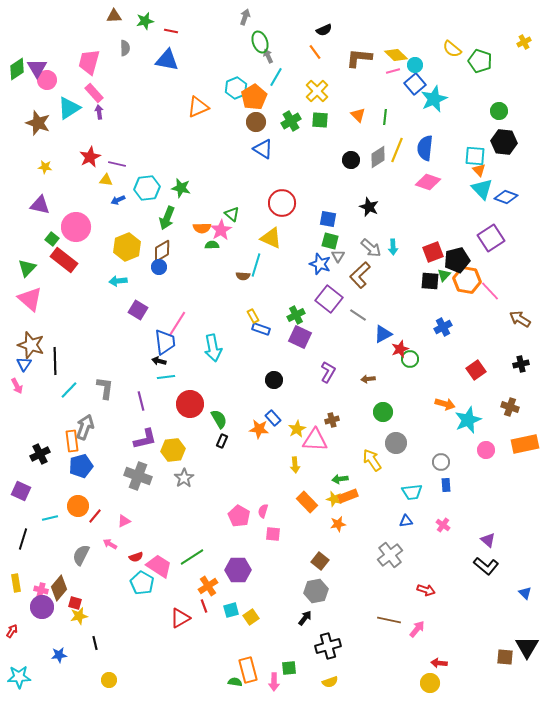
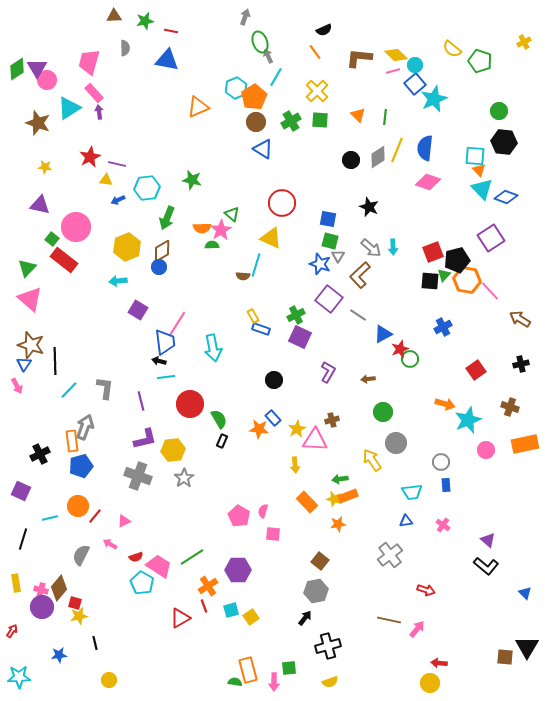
green star at (181, 188): moved 11 px right, 8 px up
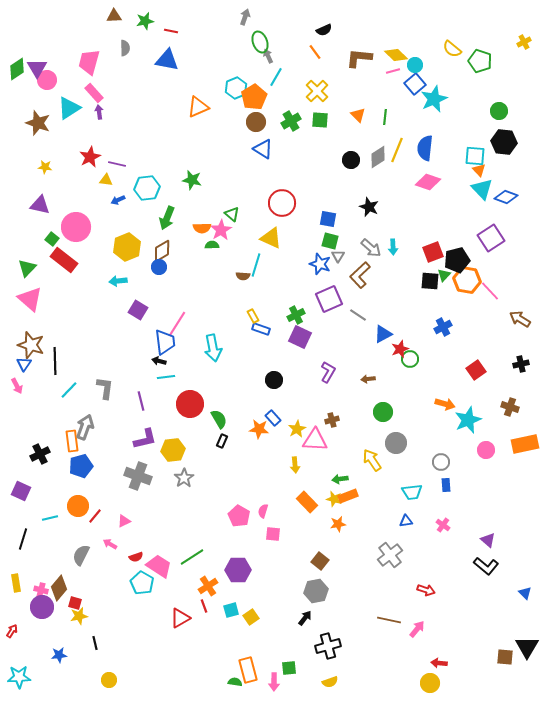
purple square at (329, 299): rotated 28 degrees clockwise
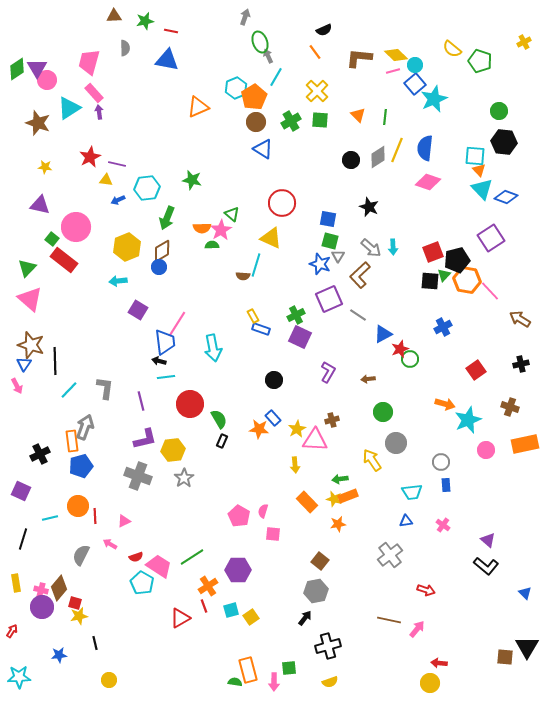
red line at (95, 516): rotated 42 degrees counterclockwise
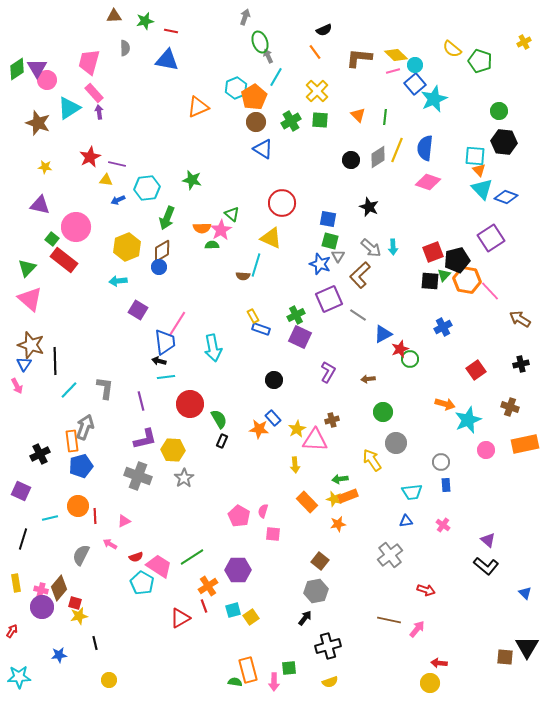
yellow hexagon at (173, 450): rotated 10 degrees clockwise
cyan square at (231, 610): moved 2 px right
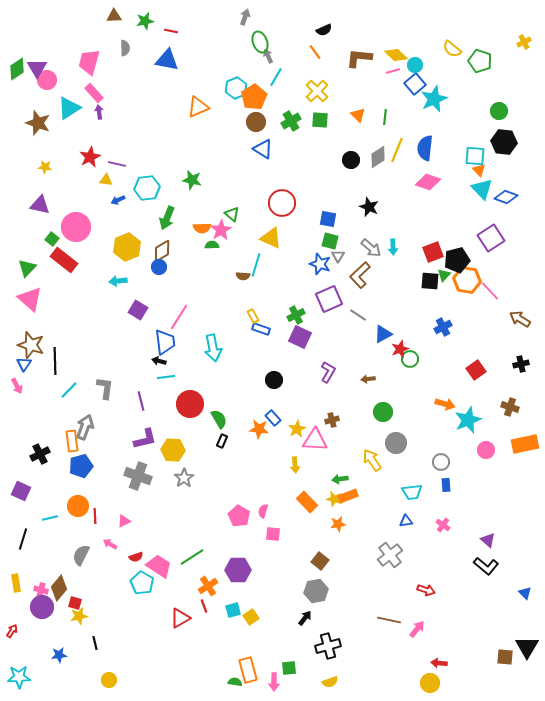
pink line at (177, 324): moved 2 px right, 7 px up
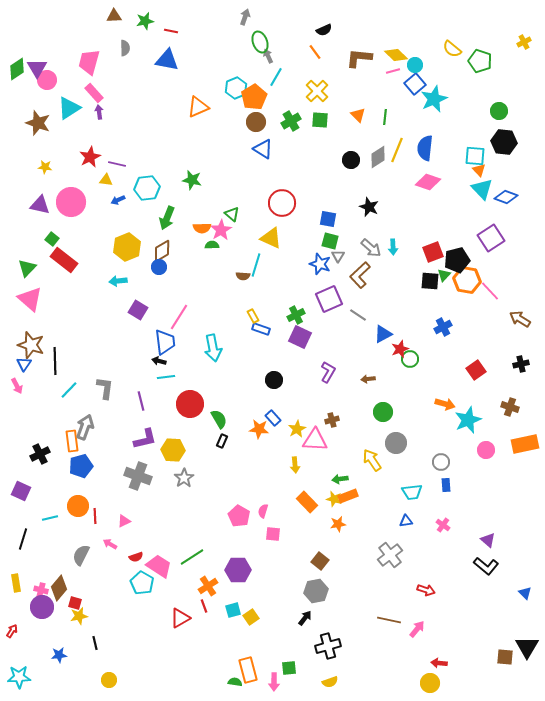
pink circle at (76, 227): moved 5 px left, 25 px up
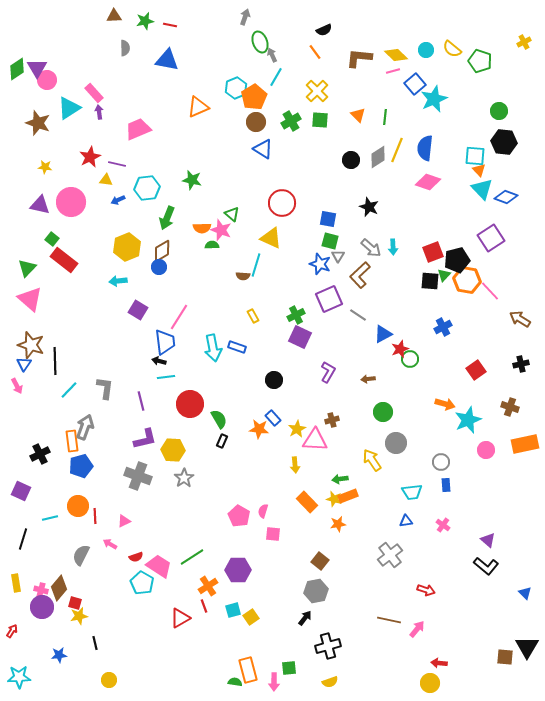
red line at (171, 31): moved 1 px left, 6 px up
gray arrow at (268, 56): moved 4 px right, 1 px up
pink trapezoid at (89, 62): moved 49 px right, 67 px down; rotated 52 degrees clockwise
cyan circle at (415, 65): moved 11 px right, 15 px up
pink star at (221, 230): rotated 20 degrees counterclockwise
blue rectangle at (261, 329): moved 24 px left, 18 px down
